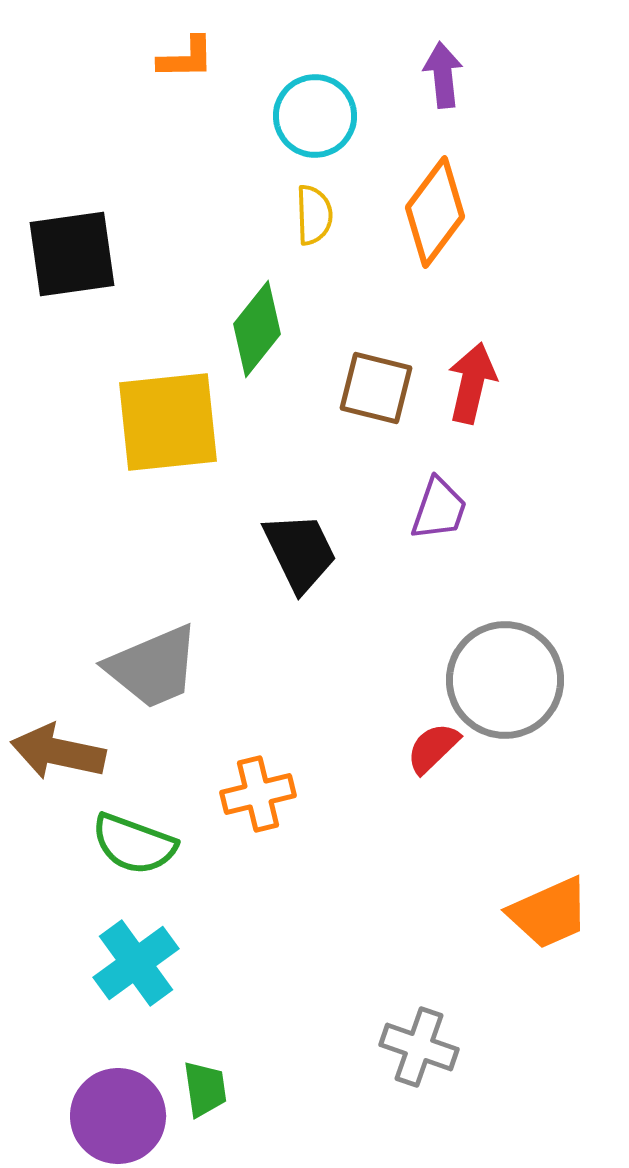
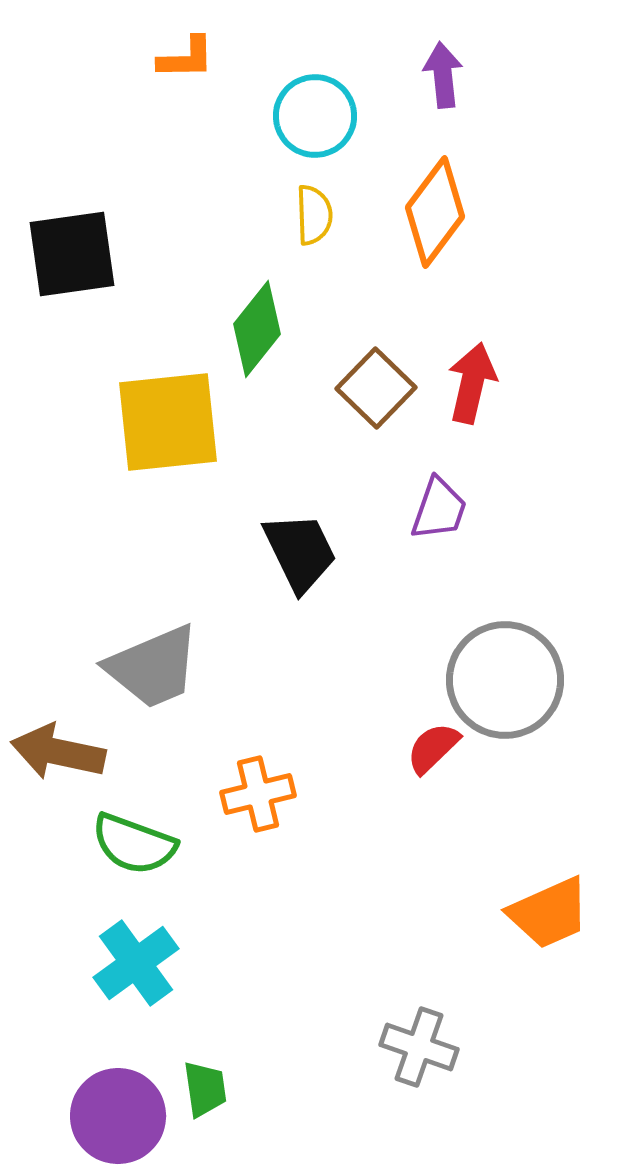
brown square: rotated 30 degrees clockwise
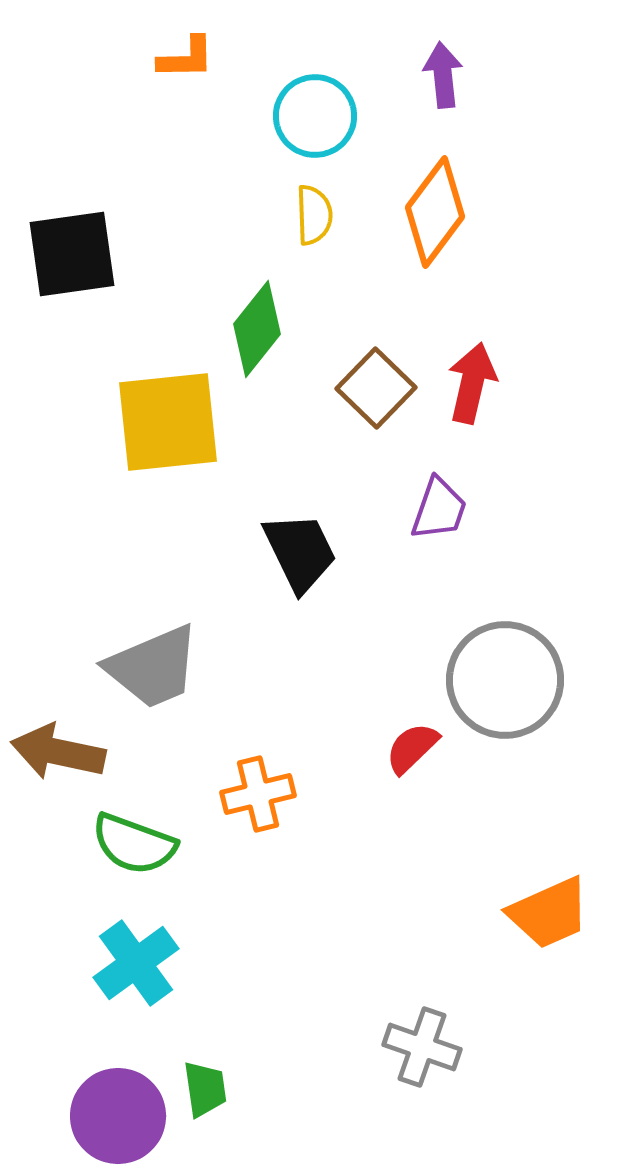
red semicircle: moved 21 px left
gray cross: moved 3 px right
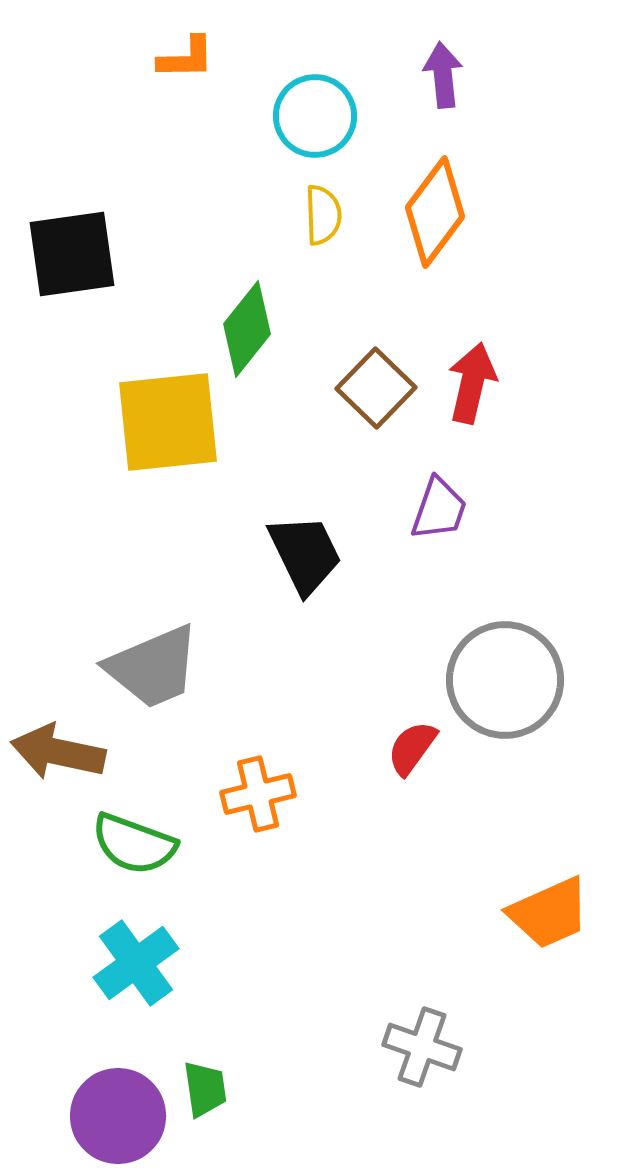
yellow semicircle: moved 9 px right
green diamond: moved 10 px left
black trapezoid: moved 5 px right, 2 px down
red semicircle: rotated 10 degrees counterclockwise
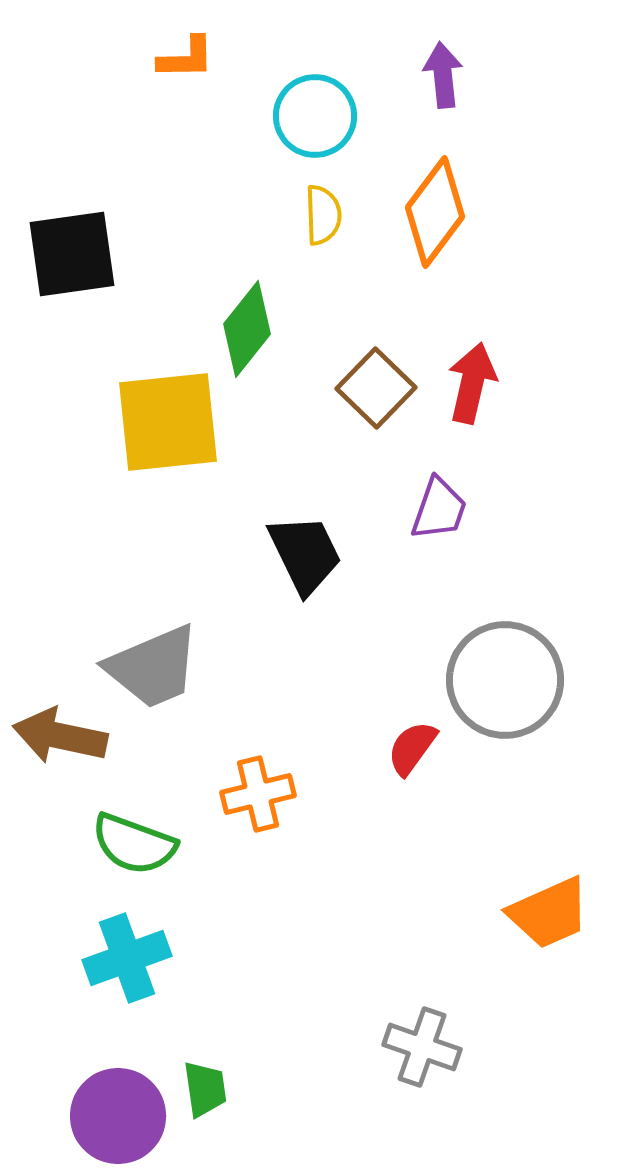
brown arrow: moved 2 px right, 16 px up
cyan cross: moved 9 px left, 5 px up; rotated 16 degrees clockwise
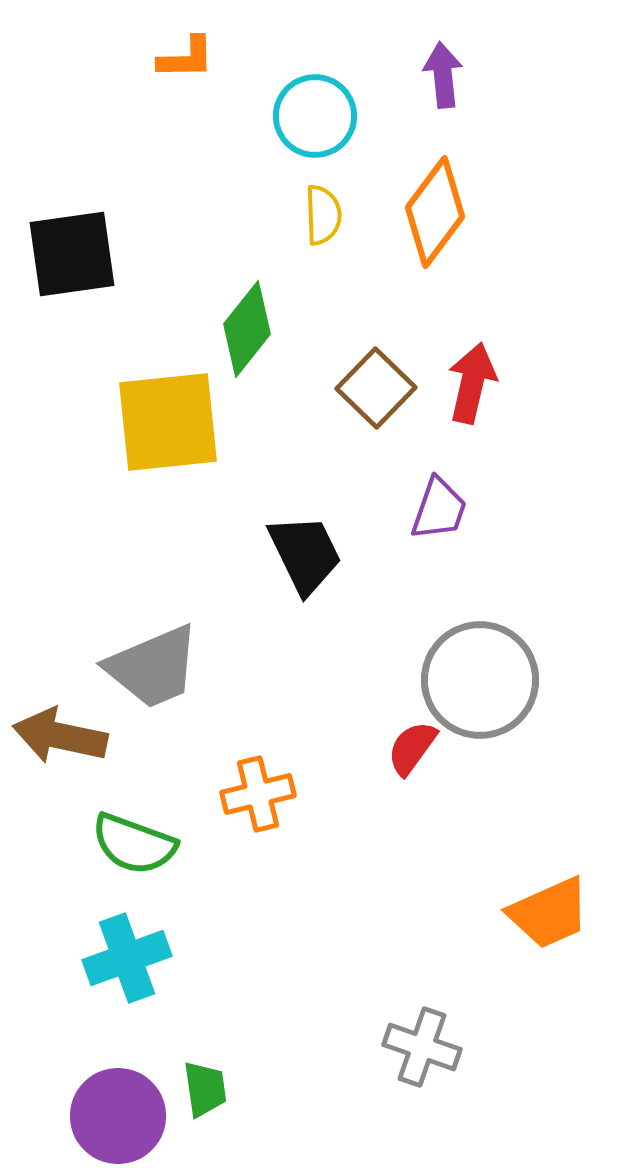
gray circle: moved 25 px left
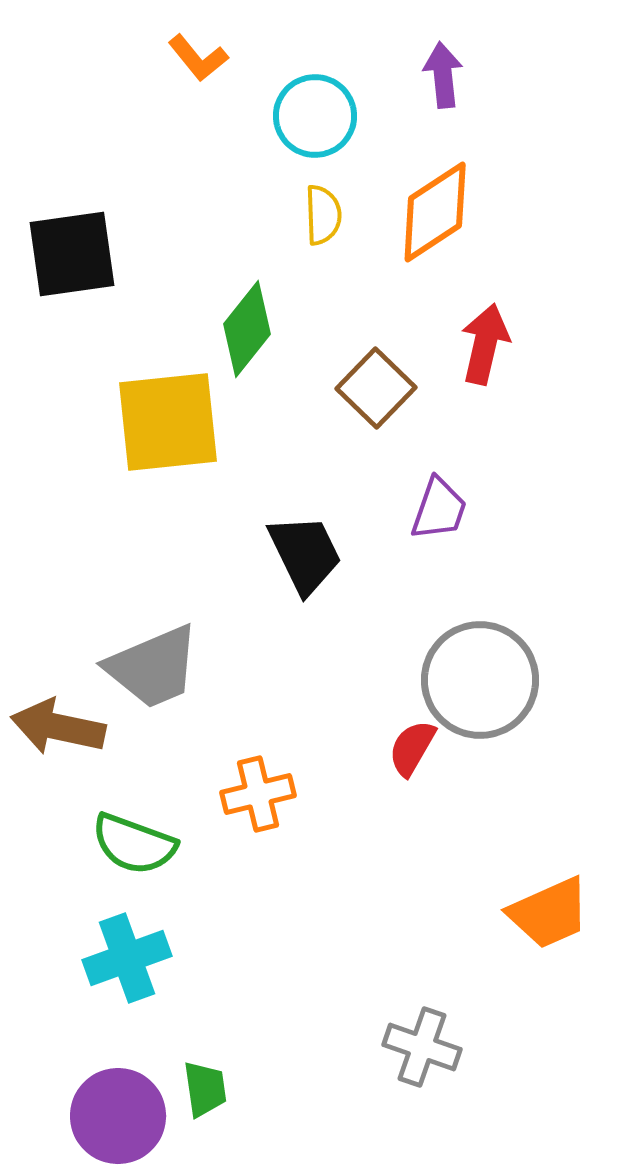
orange L-shape: moved 12 px right; rotated 52 degrees clockwise
orange diamond: rotated 20 degrees clockwise
red arrow: moved 13 px right, 39 px up
brown arrow: moved 2 px left, 9 px up
red semicircle: rotated 6 degrees counterclockwise
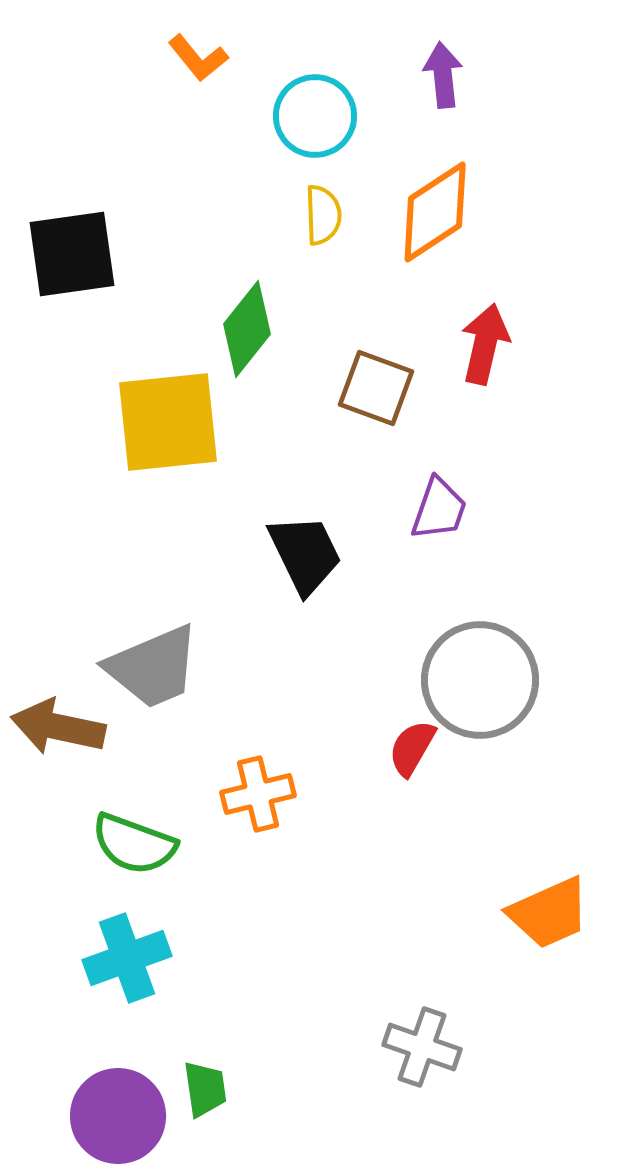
brown square: rotated 24 degrees counterclockwise
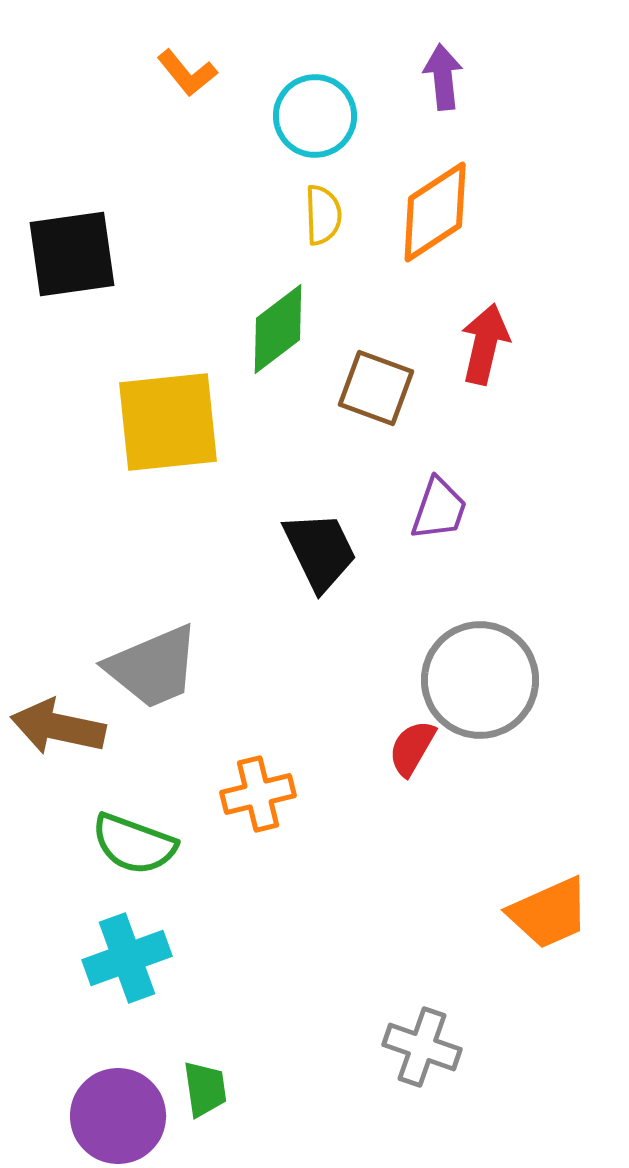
orange L-shape: moved 11 px left, 15 px down
purple arrow: moved 2 px down
green diamond: moved 31 px right; rotated 14 degrees clockwise
black trapezoid: moved 15 px right, 3 px up
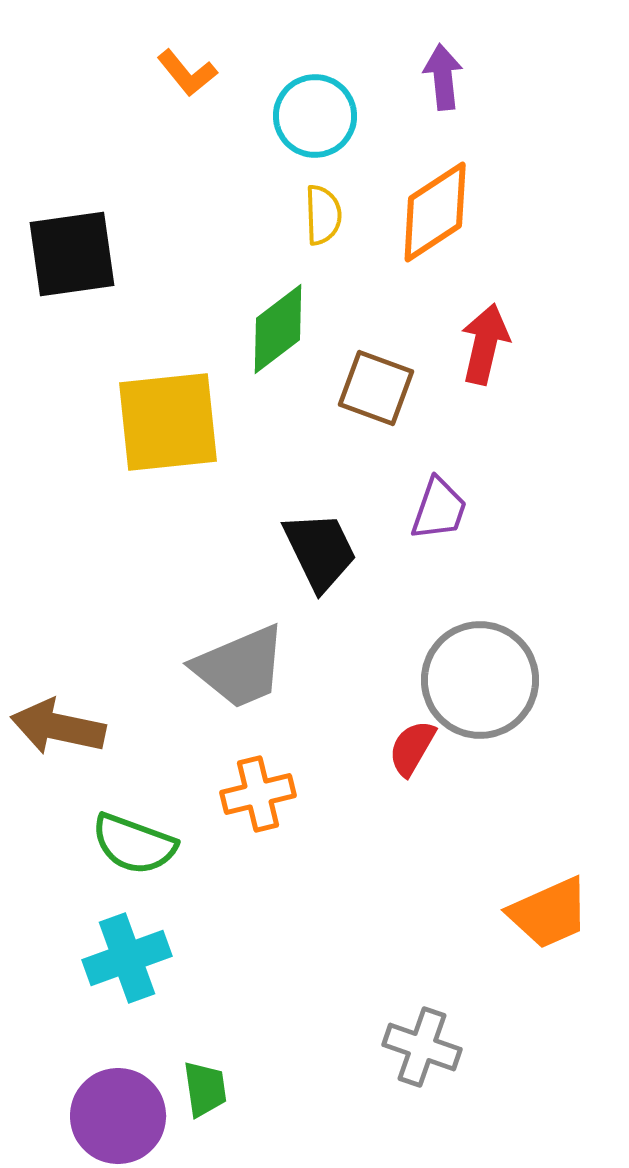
gray trapezoid: moved 87 px right
